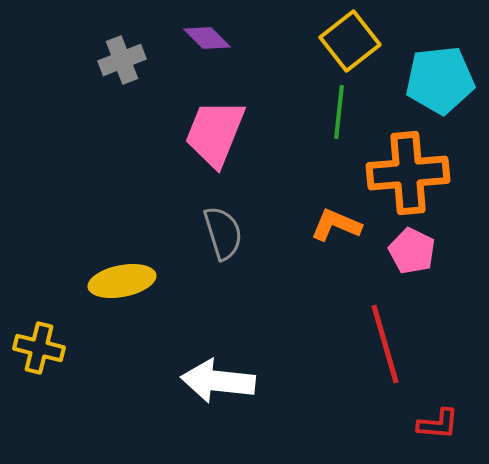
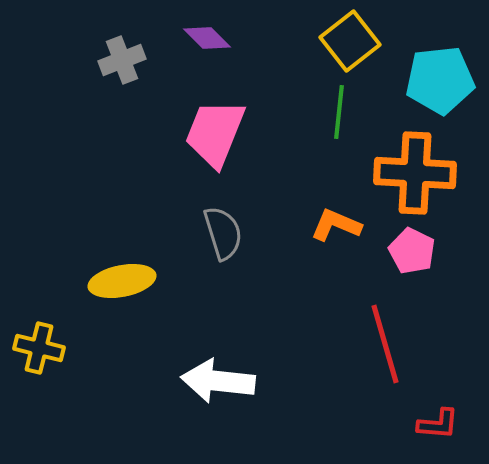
orange cross: moved 7 px right; rotated 8 degrees clockwise
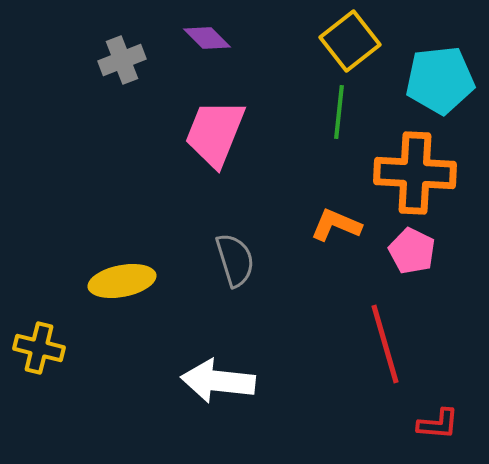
gray semicircle: moved 12 px right, 27 px down
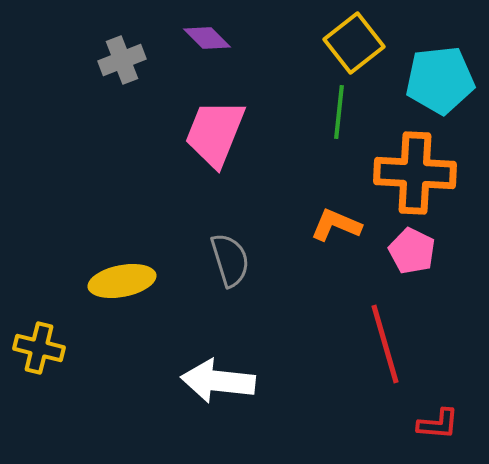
yellow square: moved 4 px right, 2 px down
gray semicircle: moved 5 px left
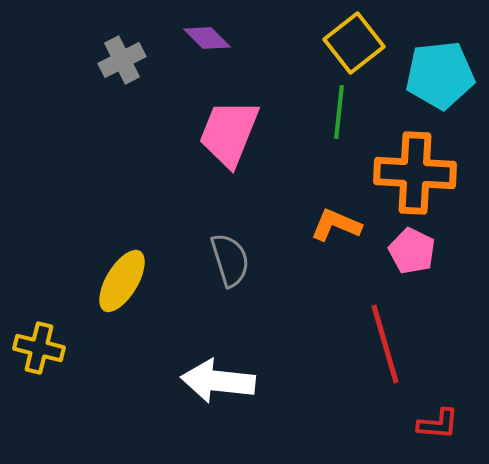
gray cross: rotated 6 degrees counterclockwise
cyan pentagon: moved 5 px up
pink trapezoid: moved 14 px right
yellow ellipse: rotated 48 degrees counterclockwise
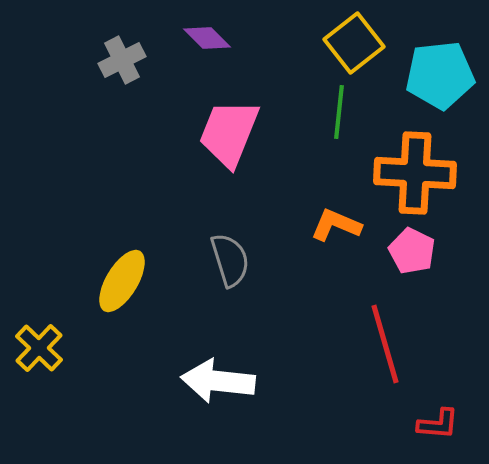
yellow cross: rotated 30 degrees clockwise
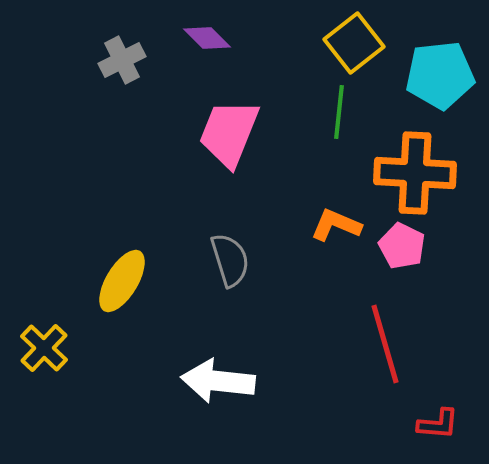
pink pentagon: moved 10 px left, 5 px up
yellow cross: moved 5 px right
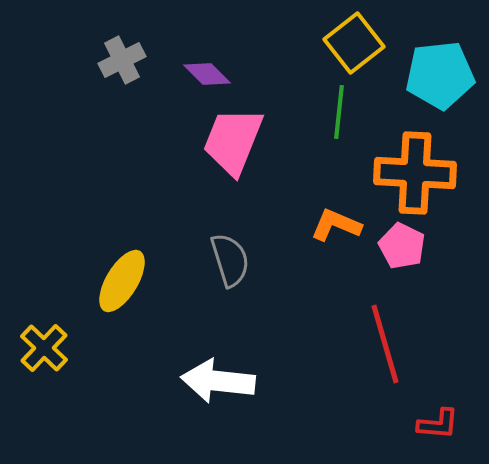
purple diamond: moved 36 px down
pink trapezoid: moved 4 px right, 8 px down
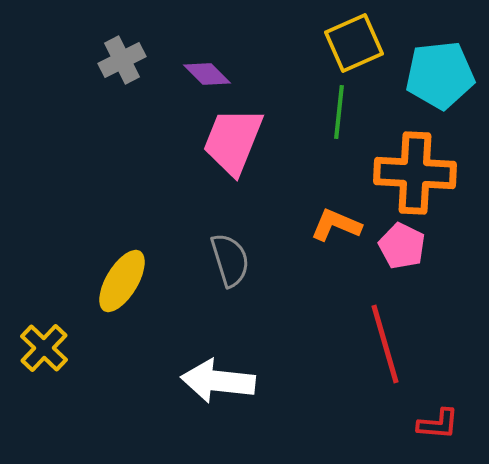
yellow square: rotated 14 degrees clockwise
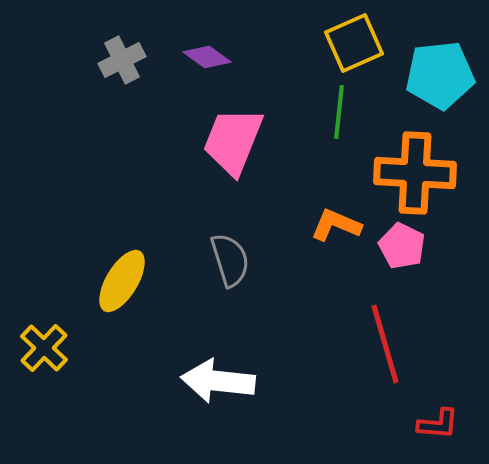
purple diamond: moved 17 px up; rotated 9 degrees counterclockwise
